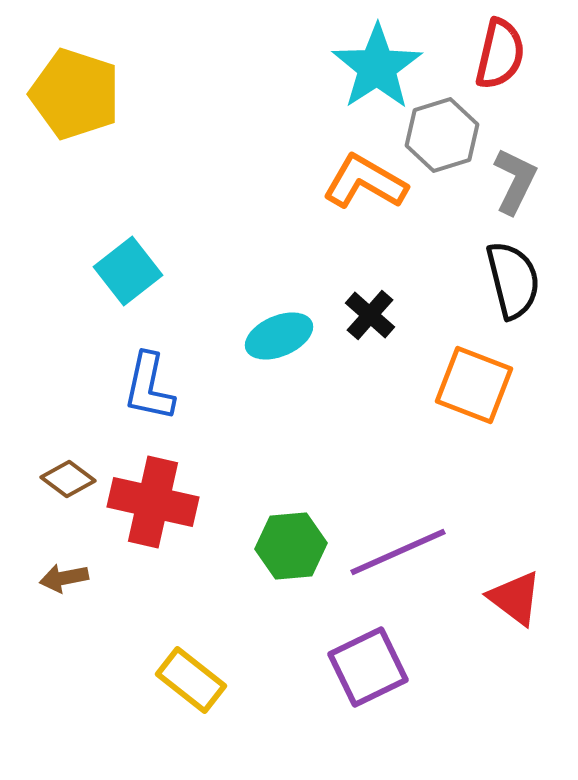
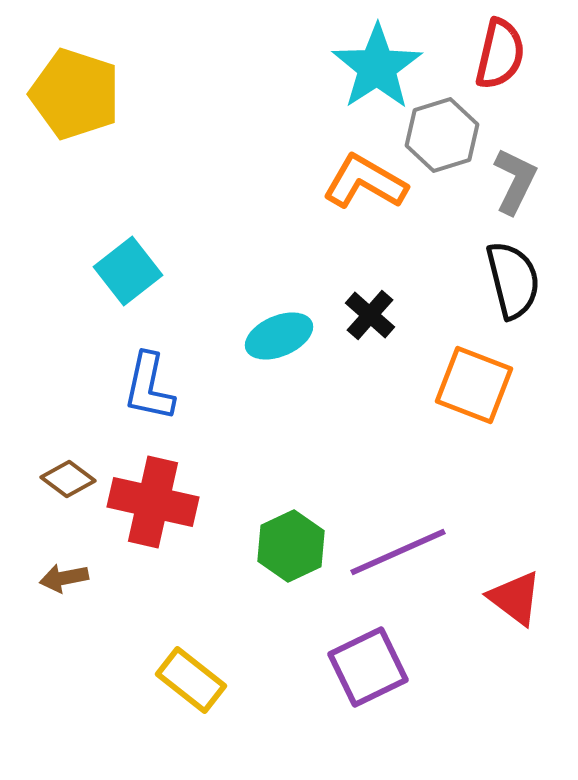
green hexagon: rotated 20 degrees counterclockwise
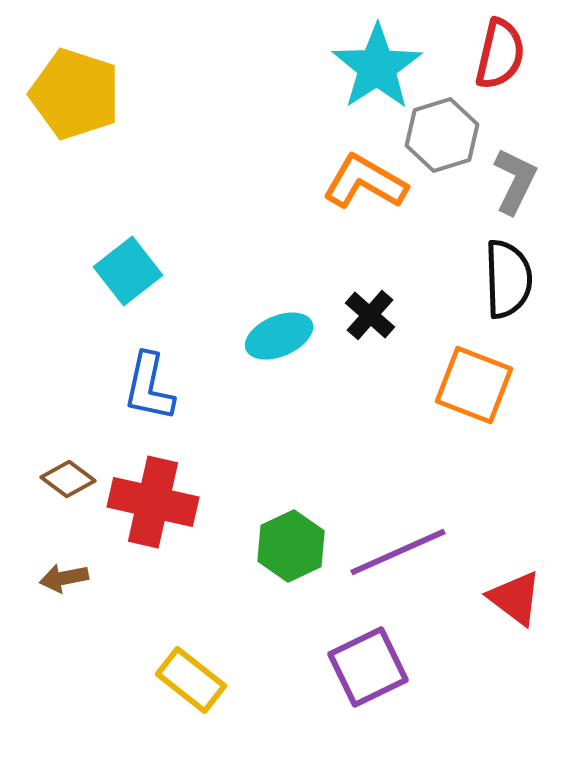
black semicircle: moved 5 px left, 1 px up; rotated 12 degrees clockwise
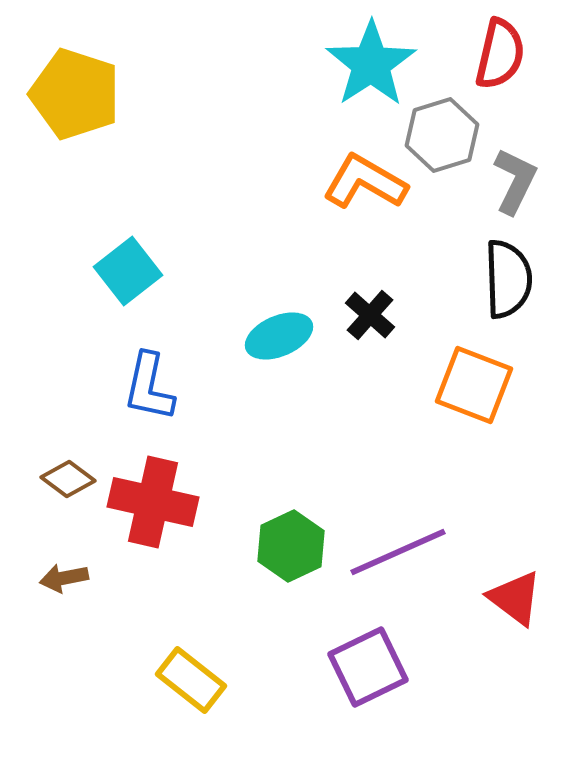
cyan star: moved 6 px left, 3 px up
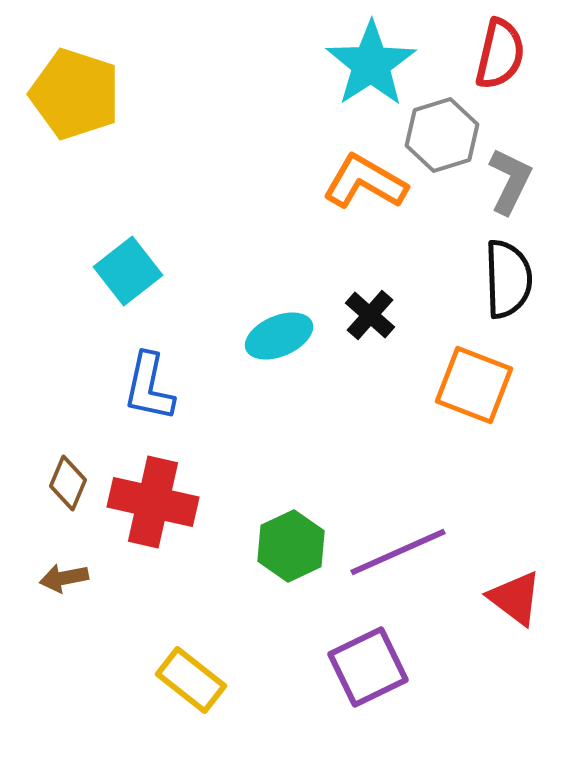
gray L-shape: moved 5 px left
brown diamond: moved 4 px down; rotated 76 degrees clockwise
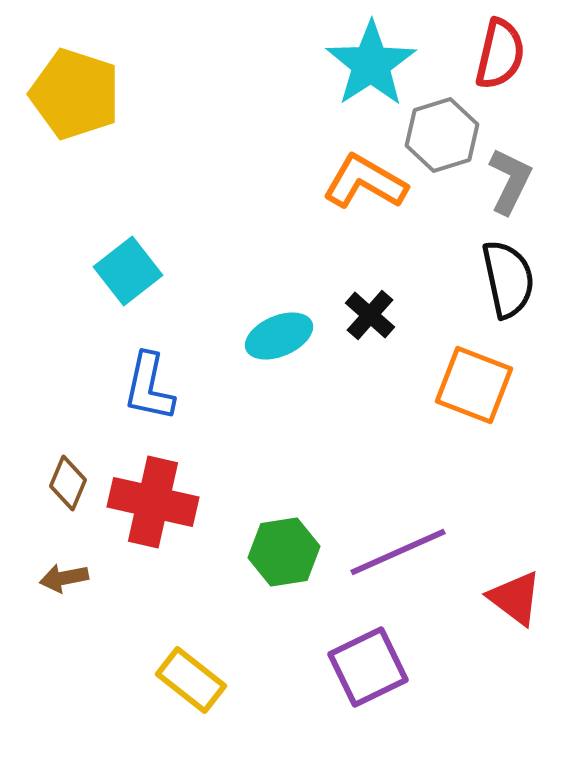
black semicircle: rotated 10 degrees counterclockwise
green hexagon: moved 7 px left, 6 px down; rotated 16 degrees clockwise
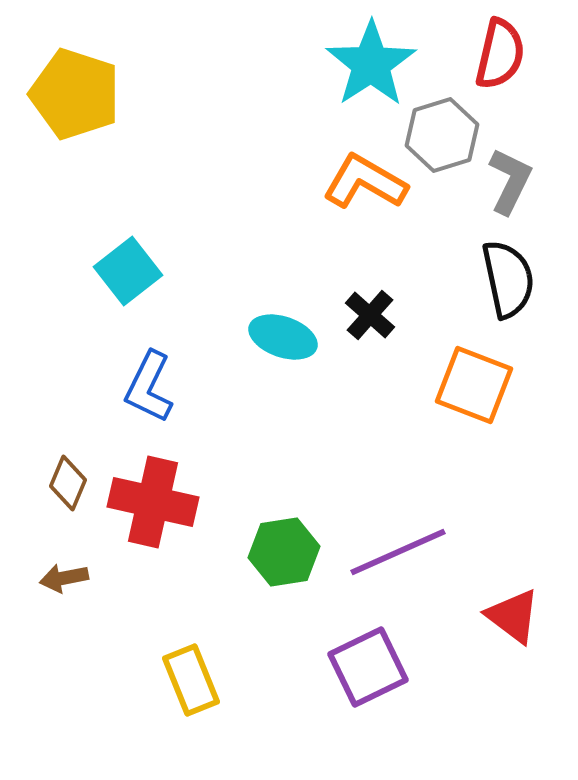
cyan ellipse: moved 4 px right, 1 px down; rotated 42 degrees clockwise
blue L-shape: rotated 14 degrees clockwise
red triangle: moved 2 px left, 18 px down
yellow rectangle: rotated 30 degrees clockwise
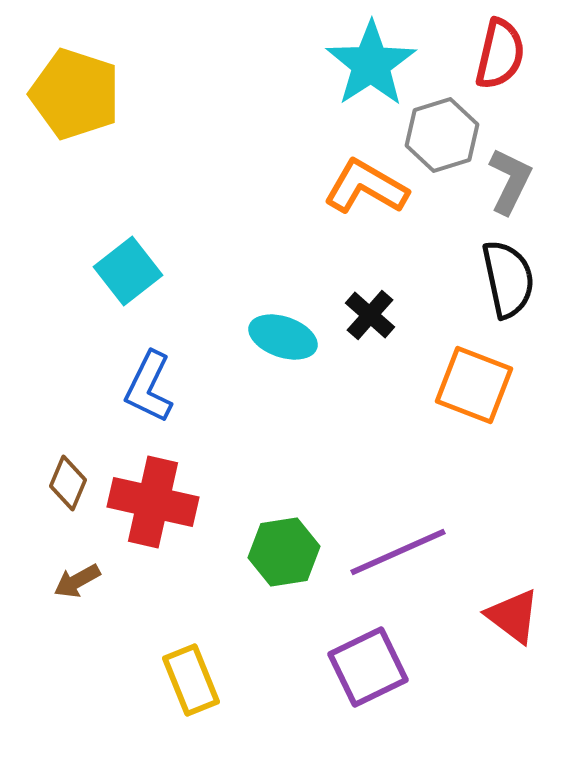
orange L-shape: moved 1 px right, 5 px down
brown arrow: moved 13 px right, 3 px down; rotated 18 degrees counterclockwise
